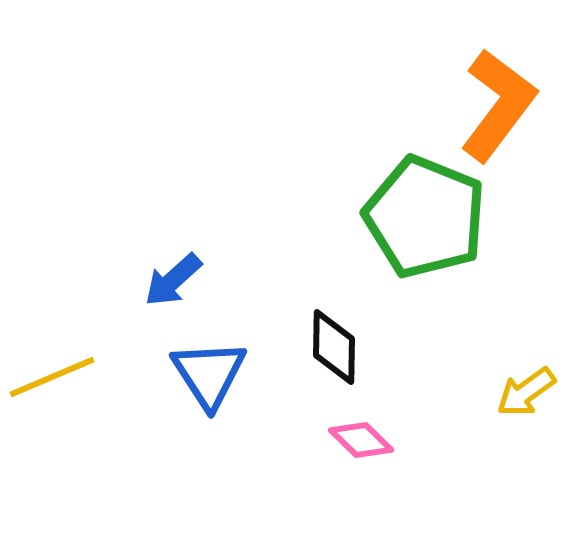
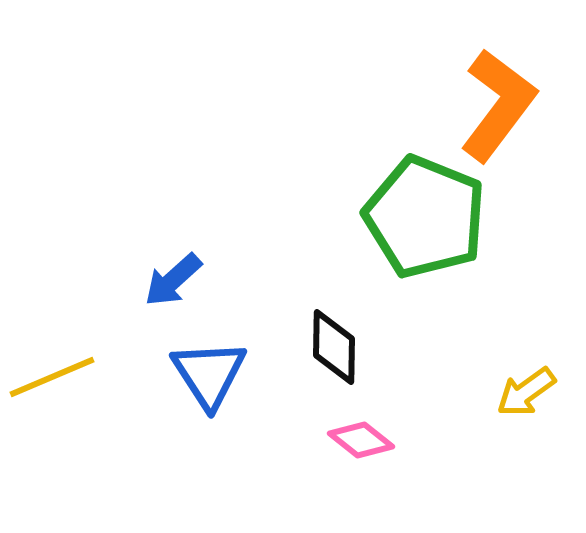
pink diamond: rotated 6 degrees counterclockwise
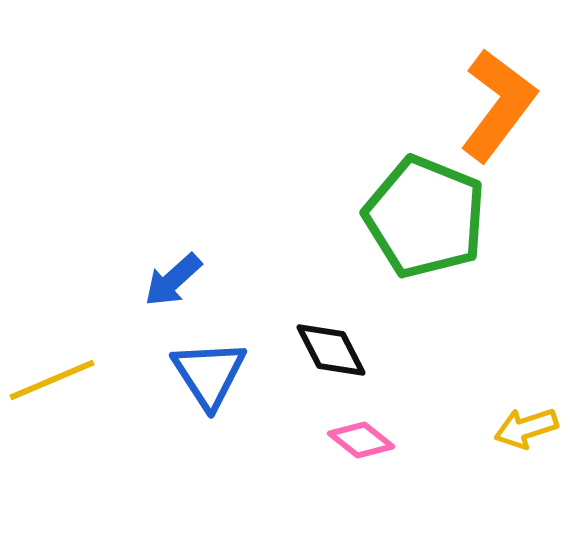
black diamond: moved 3 px left, 3 px down; rotated 28 degrees counterclockwise
yellow line: moved 3 px down
yellow arrow: moved 36 px down; rotated 18 degrees clockwise
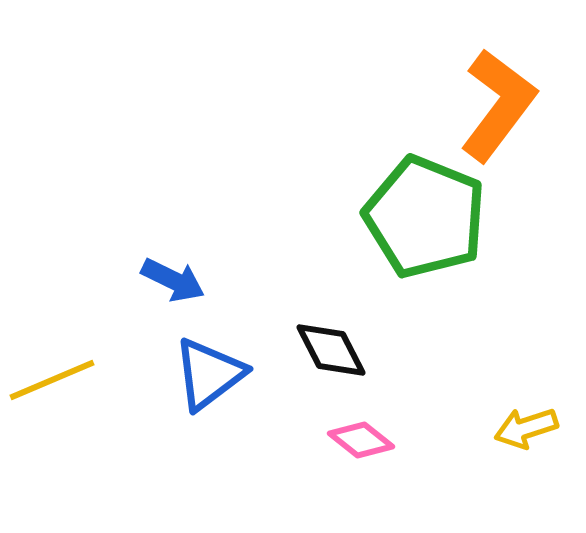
blue arrow: rotated 112 degrees counterclockwise
blue triangle: rotated 26 degrees clockwise
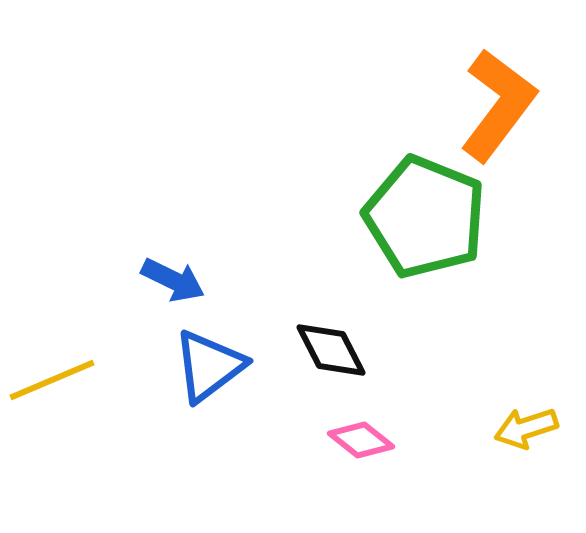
blue triangle: moved 8 px up
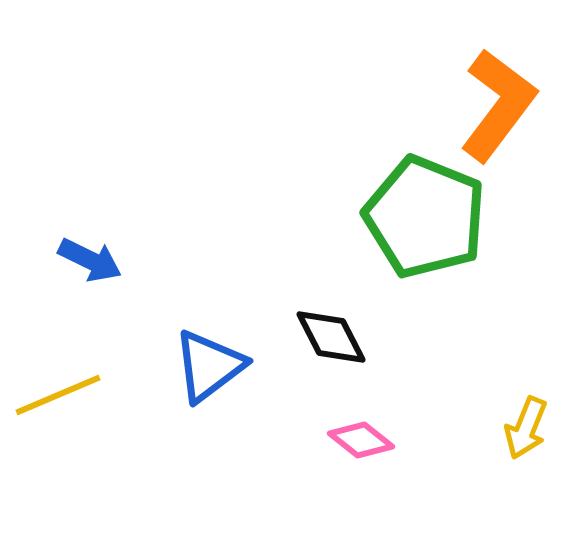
blue arrow: moved 83 px left, 20 px up
black diamond: moved 13 px up
yellow line: moved 6 px right, 15 px down
yellow arrow: rotated 50 degrees counterclockwise
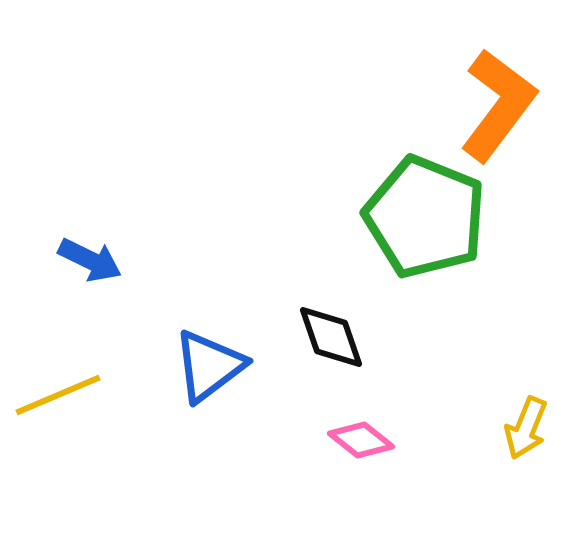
black diamond: rotated 8 degrees clockwise
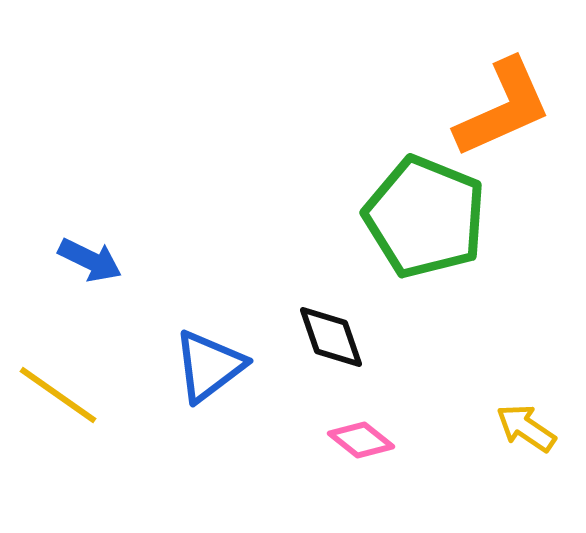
orange L-shape: moved 5 px right, 3 px down; rotated 29 degrees clockwise
yellow line: rotated 58 degrees clockwise
yellow arrow: rotated 102 degrees clockwise
